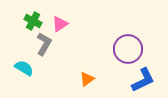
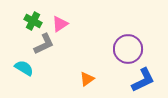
gray L-shape: rotated 35 degrees clockwise
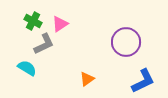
purple circle: moved 2 px left, 7 px up
cyan semicircle: moved 3 px right
blue L-shape: moved 1 px down
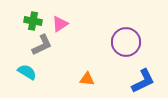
green cross: rotated 18 degrees counterclockwise
gray L-shape: moved 2 px left, 1 px down
cyan semicircle: moved 4 px down
orange triangle: rotated 42 degrees clockwise
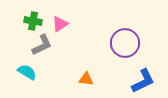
purple circle: moved 1 px left, 1 px down
orange triangle: moved 1 px left
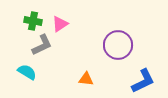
purple circle: moved 7 px left, 2 px down
